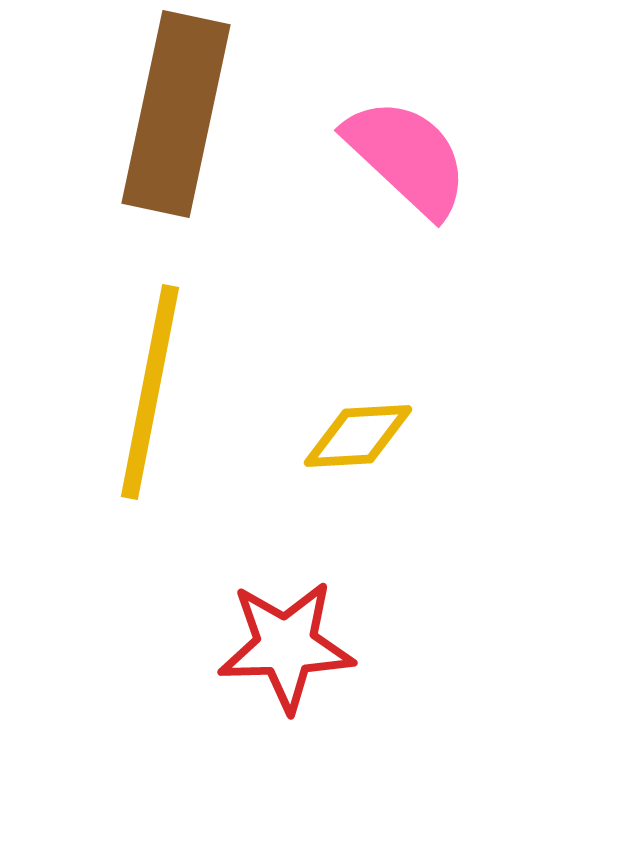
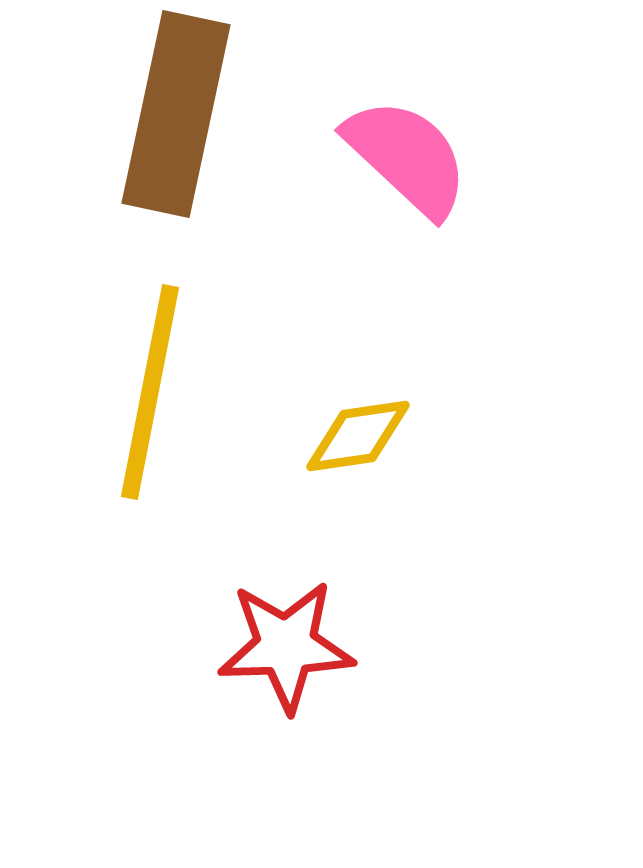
yellow diamond: rotated 5 degrees counterclockwise
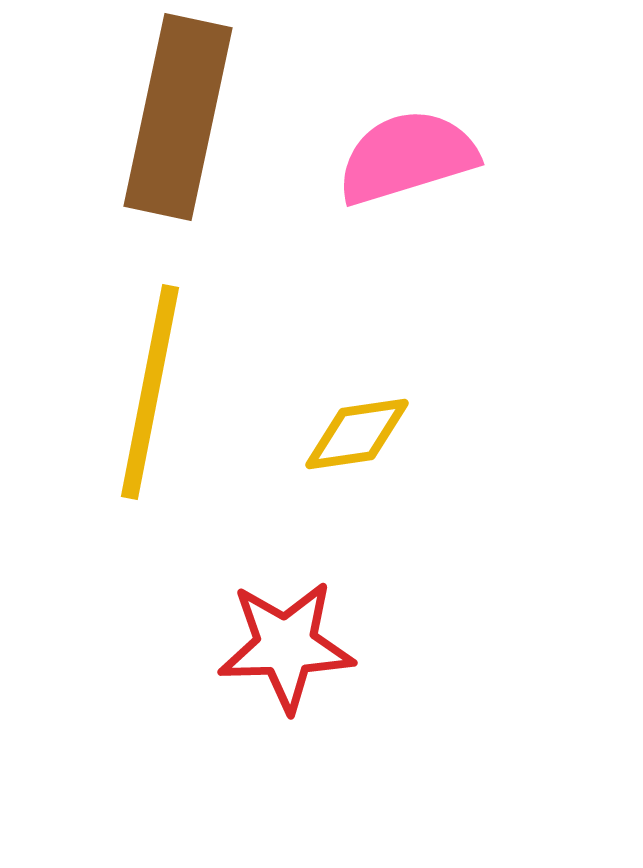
brown rectangle: moved 2 px right, 3 px down
pink semicircle: rotated 60 degrees counterclockwise
yellow diamond: moved 1 px left, 2 px up
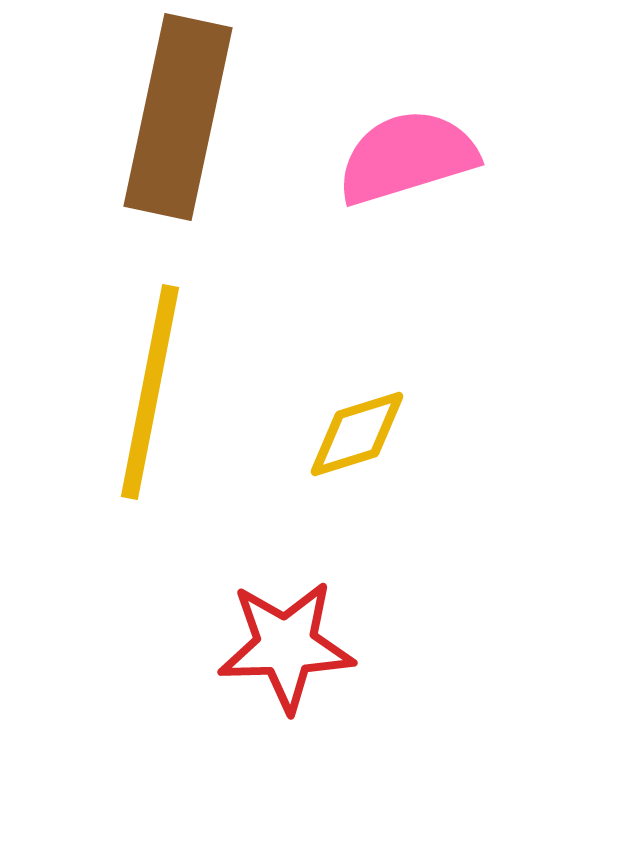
yellow diamond: rotated 9 degrees counterclockwise
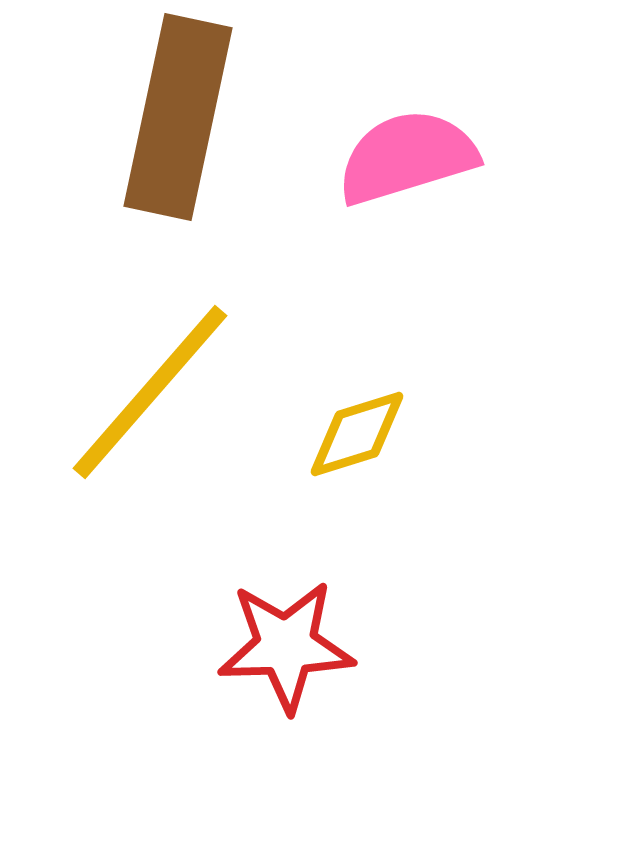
yellow line: rotated 30 degrees clockwise
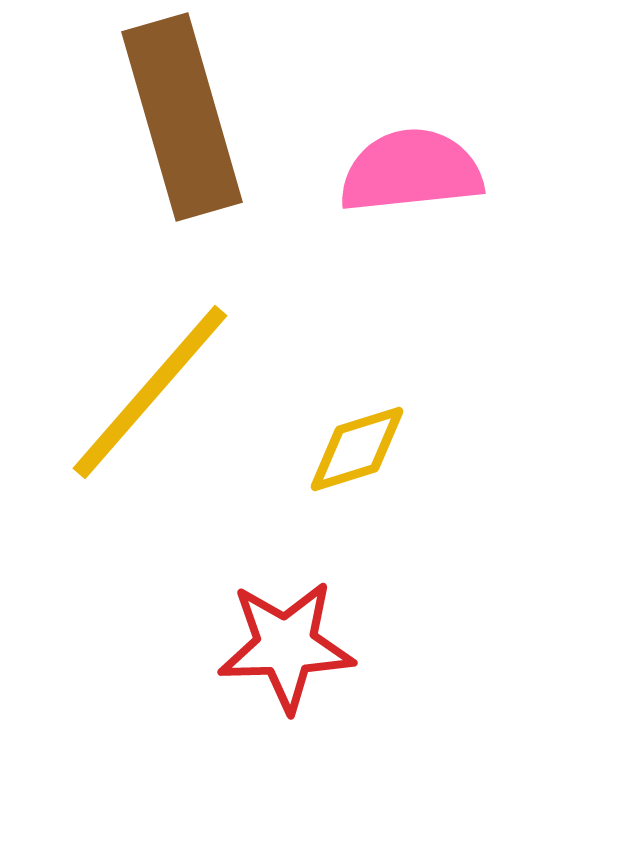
brown rectangle: moved 4 px right; rotated 28 degrees counterclockwise
pink semicircle: moved 4 px right, 14 px down; rotated 11 degrees clockwise
yellow diamond: moved 15 px down
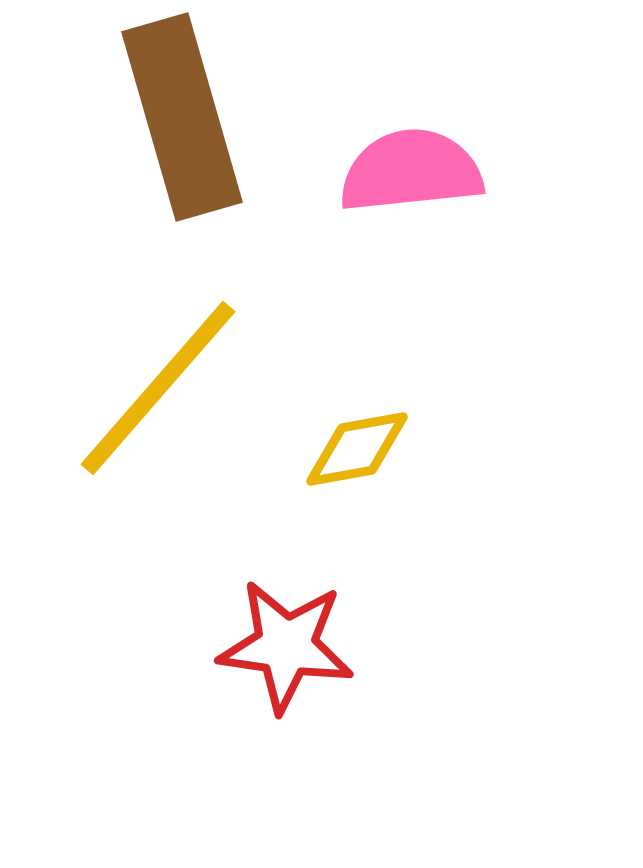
yellow line: moved 8 px right, 4 px up
yellow diamond: rotated 7 degrees clockwise
red star: rotated 10 degrees clockwise
